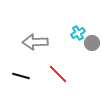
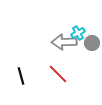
gray arrow: moved 29 px right
black line: rotated 60 degrees clockwise
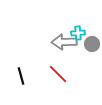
cyan cross: rotated 24 degrees clockwise
gray circle: moved 1 px down
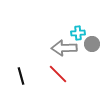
gray arrow: moved 6 px down
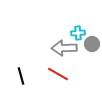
red line: rotated 15 degrees counterclockwise
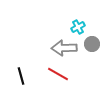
cyan cross: moved 6 px up; rotated 24 degrees counterclockwise
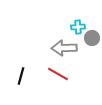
cyan cross: rotated 24 degrees clockwise
gray circle: moved 6 px up
black line: rotated 30 degrees clockwise
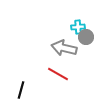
gray circle: moved 6 px left, 1 px up
gray arrow: rotated 15 degrees clockwise
black line: moved 14 px down
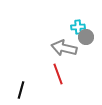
red line: rotated 40 degrees clockwise
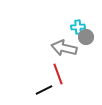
black line: moved 23 px right; rotated 48 degrees clockwise
